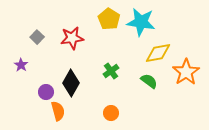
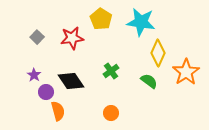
yellow pentagon: moved 8 px left
yellow diamond: rotated 56 degrees counterclockwise
purple star: moved 13 px right, 10 px down
black diamond: moved 2 px up; rotated 64 degrees counterclockwise
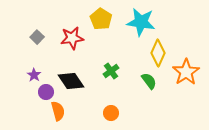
green semicircle: rotated 18 degrees clockwise
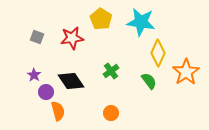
gray square: rotated 24 degrees counterclockwise
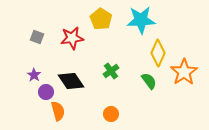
cyan star: moved 2 px up; rotated 12 degrees counterclockwise
orange star: moved 2 px left
orange circle: moved 1 px down
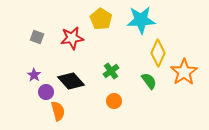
black diamond: rotated 8 degrees counterclockwise
orange circle: moved 3 px right, 13 px up
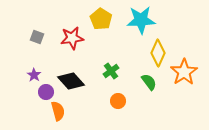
green semicircle: moved 1 px down
orange circle: moved 4 px right
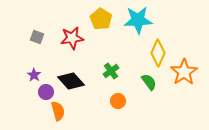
cyan star: moved 3 px left
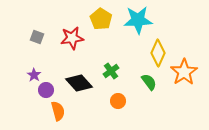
black diamond: moved 8 px right, 2 px down
purple circle: moved 2 px up
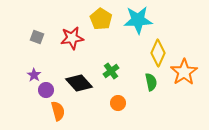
green semicircle: moved 2 px right; rotated 24 degrees clockwise
orange circle: moved 2 px down
